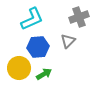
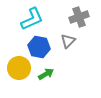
blue hexagon: moved 1 px right; rotated 15 degrees clockwise
green arrow: moved 2 px right
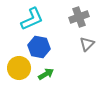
gray triangle: moved 19 px right, 3 px down
